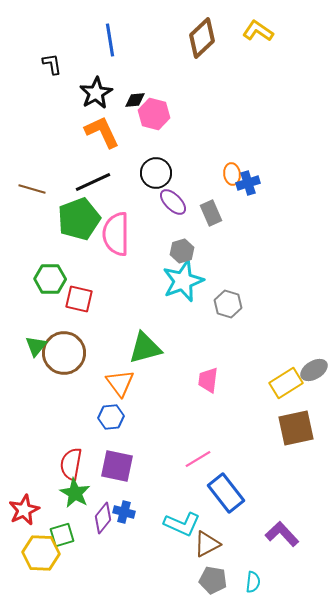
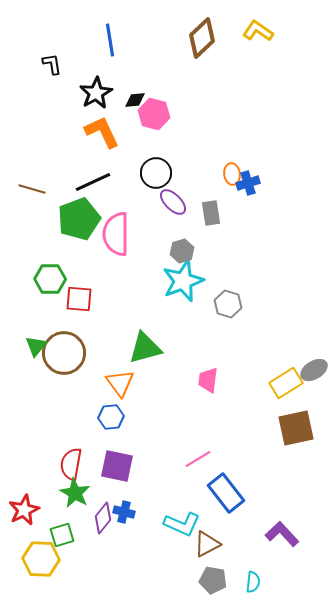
gray rectangle at (211, 213): rotated 15 degrees clockwise
red square at (79, 299): rotated 8 degrees counterclockwise
yellow hexagon at (41, 553): moved 6 px down
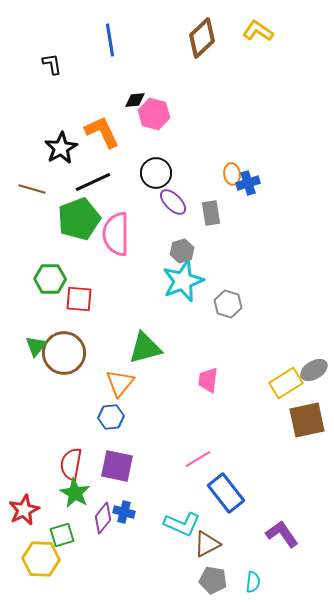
black star at (96, 93): moved 35 px left, 55 px down
orange triangle at (120, 383): rotated 16 degrees clockwise
brown square at (296, 428): moved 11 px right, 8 px up
purple L-shape at (282, 534): rotated 8 degrees clockwise
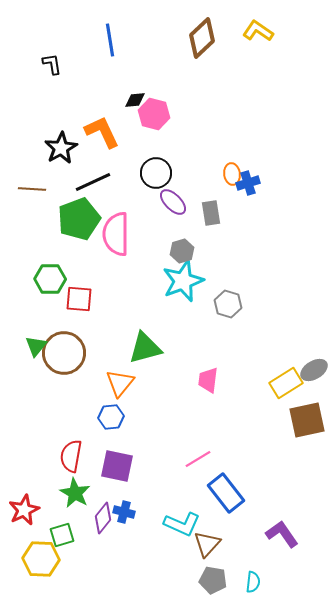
brown line at (32, 189): rotated 12 degrees counterclockwise
red semicircle at (71, 464): moved 8 px up
brown triangle at (207, 544): rotated 20 degrees counterclockwise
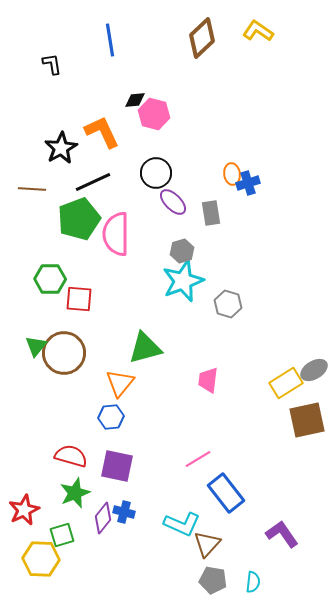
red semicircle at (71, 456): rotated 96 degrees clockwise
green star at (75, 493): rotated 20 degrees clockwise
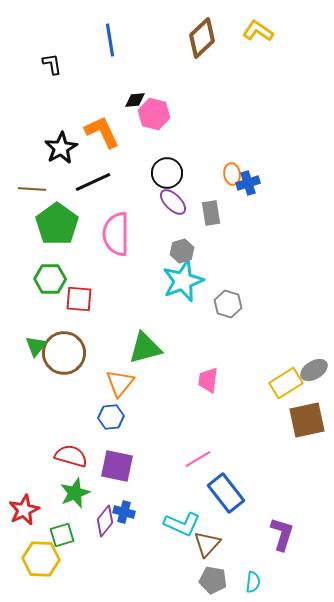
black circle at (156, 173): moved 11 px right
green pentagon at (79, 219): moved 22 px left, 5 px down; rotated 15 degrees counterclockwise
purple diamond at (103, 518): moved 2 px right, 3 px down
purple L-shape at (282, 534): rotated 52 degrees clockwise
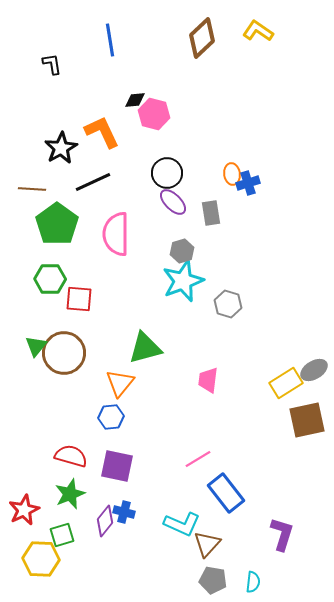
green star at (75, 493): moved 5 px left, 1 px down
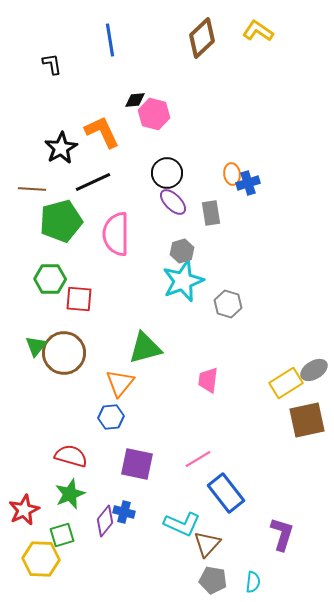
green pentagon at (57, 224): moved 4 px right, 3 px up; rotated 21 degrees clockwise
purple square at (117, 466): moved 20 px right, 2 px up
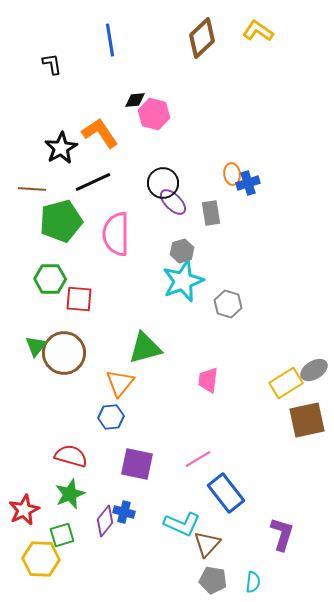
orange L-shape at (102, 132): moved 2 px left, 1 px down; rotated 9 degrees counterclockwise
black circle at (167, 173): moved 4 px left, 10 px down
